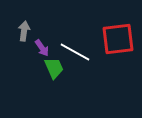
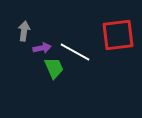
red square: moved 4 px up
purple arrow: rotated 66 degrees counterclockwise
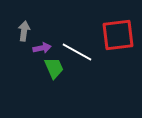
white line: moved 2 px right
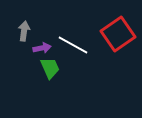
red square: moved 1 px up; rotated 28 degrees counterclockwise
white line: moved 4 px left, 7 px up
green trapezoid: moved 4 px left
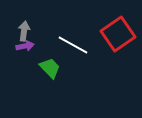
purple arrow: moved 17 px left, 2 px up
green trapezoid: rotated 20 degrees counterclockwise
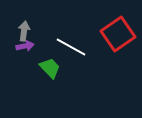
white line: moved 2 px left, 2 px down
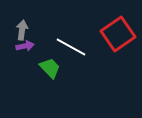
gray arrow: moved 2 px left, 1 px up
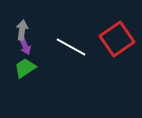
red square: moved 1 px left, 5 px down
purple arrow: rotated 78 degrees clockwise
green trapezoid: moved 25 px left; rotated 80 degrees counterclockwise
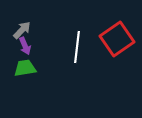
gray arrow: rotated 36 degrees clockwise
white line: moved 6 px right; rotated 68 degrees clockwise
green trapezoid: rotated 25 degrees clockwise
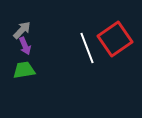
red square: moved 2 px left
white line: moved 10 px right, 1 px down; rotated 28 degrees counterclockwise
green trapezoid: moved 1 px left, 2 px down
